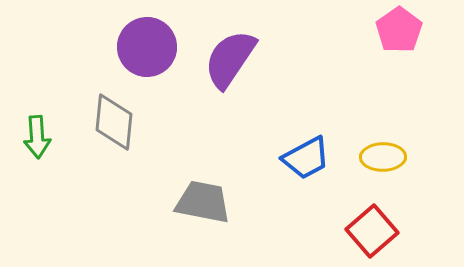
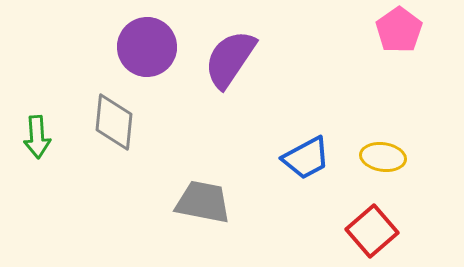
yellow ellipse: rotated 9 degrees clockwise
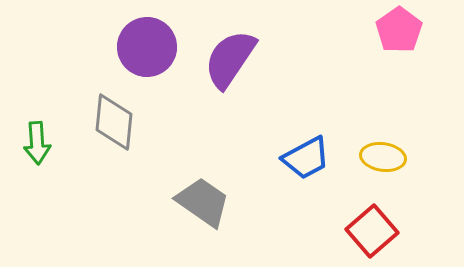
green arrow: moved 6 px down
gray trapezoid: rotated 24 degrees clockwise
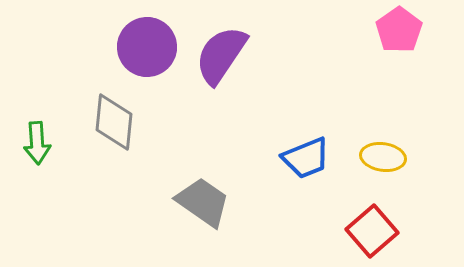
purple semicircle: moved 9 px left, 4 px up
blue trapezoid: rotated 6 degrees clockwise
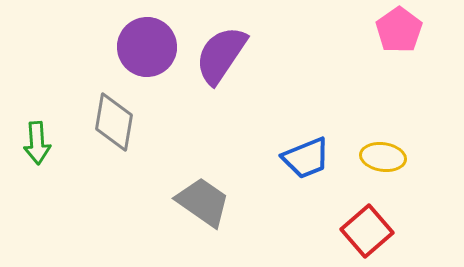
gray diamond: rotated 4 degrees clockwise
red square: moved 5 px left
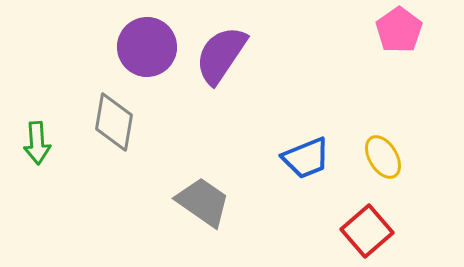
yellow ellipse: rotated 51 degrees clockwise
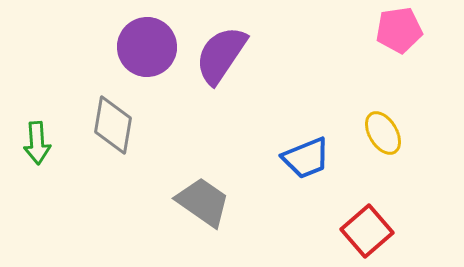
pink pentagon: rotated 27 degrees clockwise
gray diamond: moved 1 px left, 3 px down
yellow ellipse: moved 24 px up
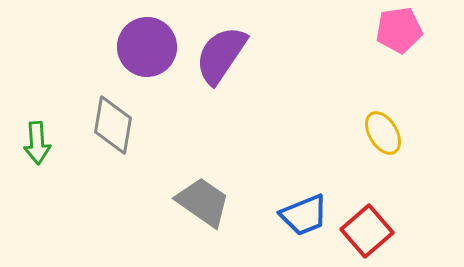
blue trapezoid: moved 2 px left, 57 px down
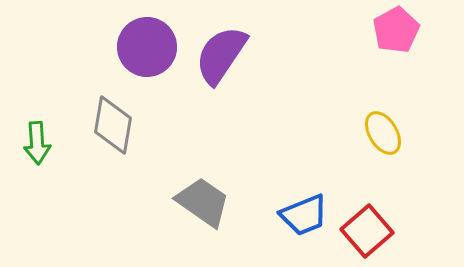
pink pentagon: moved 3 px left; rotated 21 degrees counterclockwise
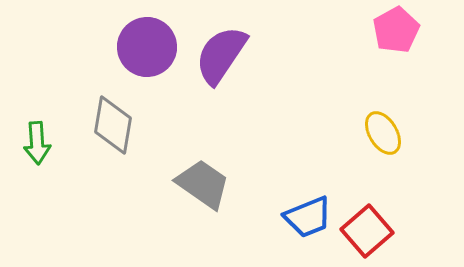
gray trapezoid: moved 18 px up
blue trapezoid: moved 4 px right, 2 px down
